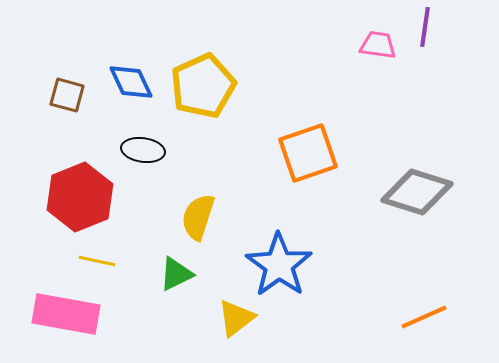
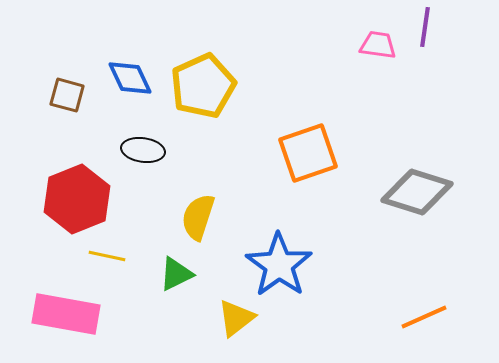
blue diamond: moved 1 px left, 4 px up
red hexagon: moved 3 px left, 2 px down
yellow line: moved 10 px right, 5 px up
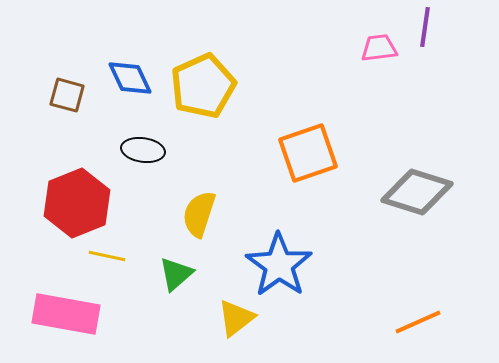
pink trapezoid: moved 1 px right, 3 px down; rotated 15 degrees counterclockwise
red hexagon: moved 4 px down
yellow semicircle: moved 1 px right, 3 px up
green triangle: rotated 15 degrees counterclockwise
orange line: moved 6 px left, 5 px down
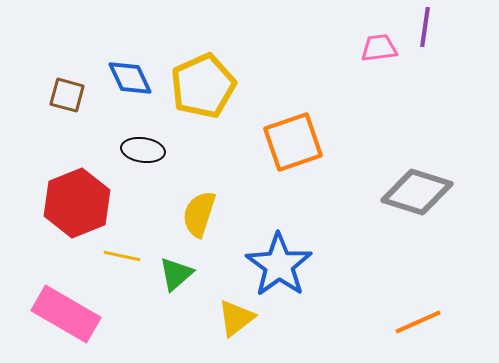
orange square: moved 15 px left, 11 px up
yellow line: moved 15 px right
pink rectangle: rotated 20 degrees clockwise
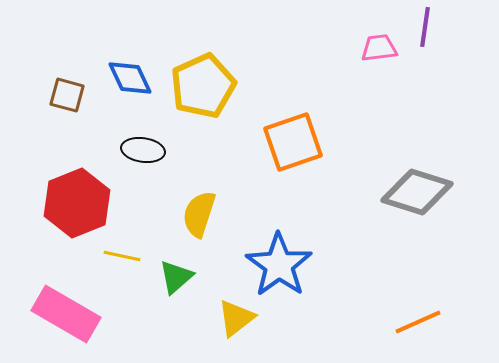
green triangle: moved 3 px down
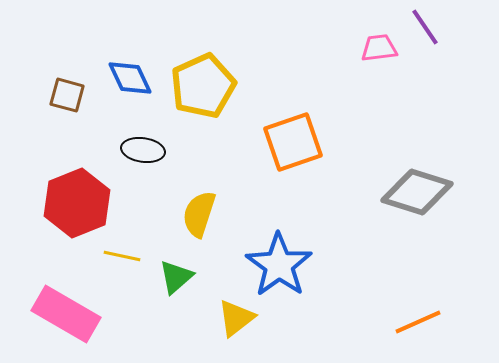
purple line: rotated 42 degrees counterclockwise
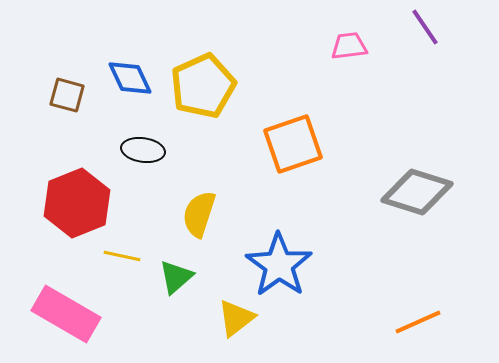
pink trapezoid: moved 30 px left, 2 px up
orange square: moved 2 px down
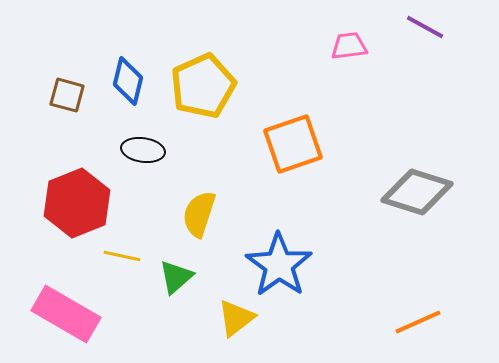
purple line: rotated 27 degrees counterclockwise
blue diamond: moved 2 px left, 3 px down; rotated 39 degrees clockwise
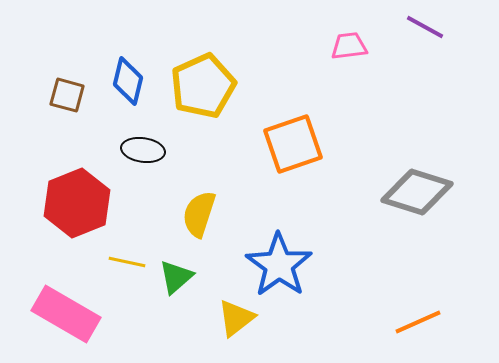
yellow line: moved 5 px right, 6 px down
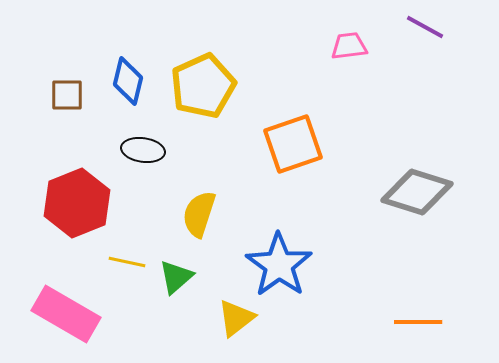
brown square: rotated 15 degrees counterclockwise
orange line: rotated 24 degrees clockwise
